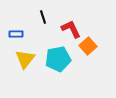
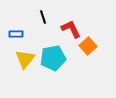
cyan pentagon: moved 5 px left, 1 px up
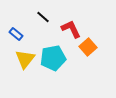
black line: rotated 32 degrees counterclockwise
blue rectangle: rotated 40 degrees clockwise
orange square: moved 1 px down
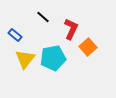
red L-shape: rotated 50 degrees clockwise
blue rectangle: moved 1 px left, 1 px down
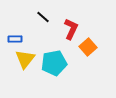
blue rectangle: moved 4 px down; rotated 40 degrees counterclockwise
cyan pentagon: moved 1 px right, 5 px down
